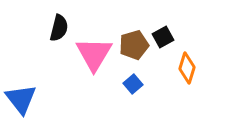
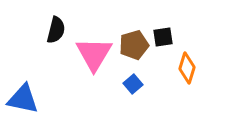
black semicircle: moved 3 px left, 2 px down
black square: rotated 20 degrees clockwise
blue triangle: moved 2 px right; rotated 40 degrees counterclockwise
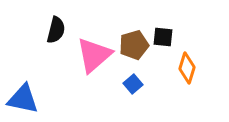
black square: rotated 15 degrees clockwise
pink triangle: moved 1 px down; rotated 18 degrees clockwise
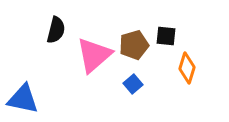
black square: moved 3 px right, 1 px up
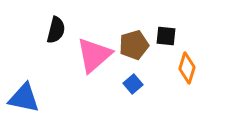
blue triangle: moved 1 px right, 1 px up
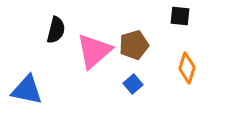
black square: moved 14 px right, 20 px up
pink triangle: moved 4 px up
blue triangle: moved 3 px right, 8 px up
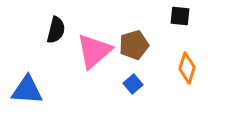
blue triangle: rotated 8 degrees counterclockwise
